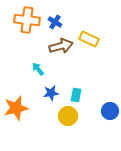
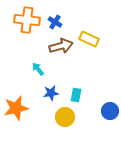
yellow circle: moved 3 px left, 1 px down
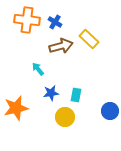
yellow rectangle: rotated 18 degrees clockwise
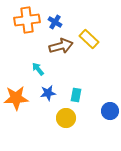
orange cross: rotated 15 degrees counterclockwise
blue star: moved 3 px left
orange star: moved 10 px up; rotated 10 degrees clockwise
yellow circle: moved 1 px right, 1 px down
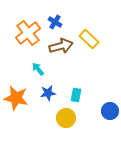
orange cross: moved 1 px right, 13 px down; rotated 30 degrees counterclockwise
orange star: rotated 15 degrees clockwise
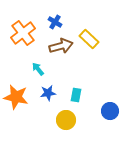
orange cross: moved 5 px left
orange star: moved 1 px up
yellow circle: moved 2 px down
